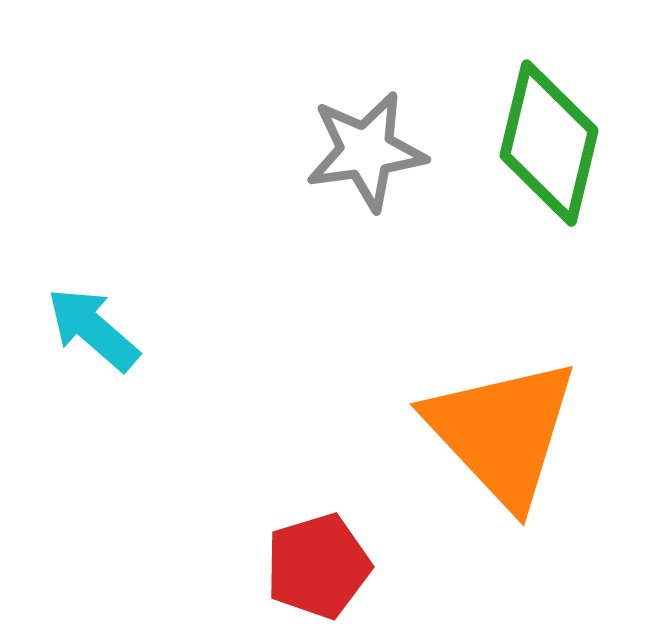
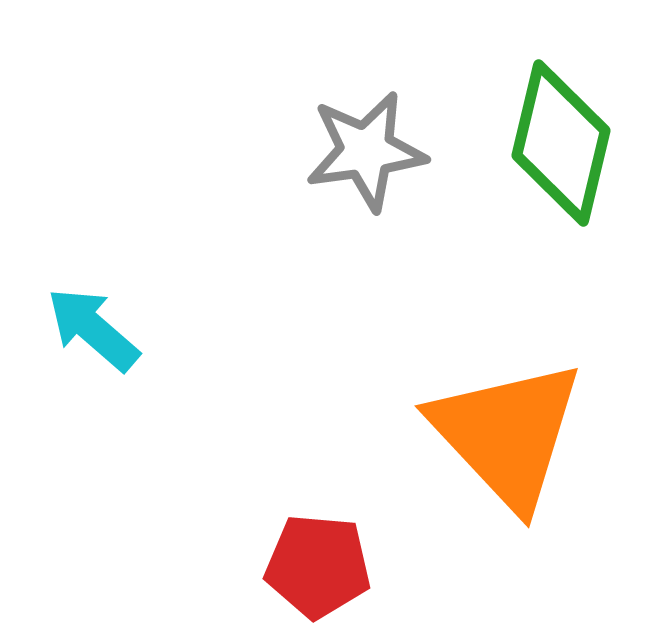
green diamond: moved 12 px right
orange triangle: moved 5 px right, 2 px down
red pentagon: rotated 22 degrees clockwise
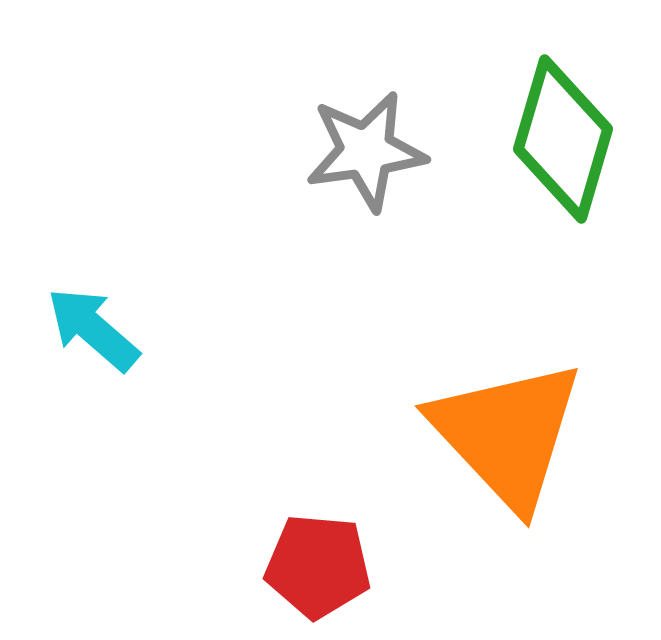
green diamond: moved 2 px right, 4 px up; rotated 3 degrees clockwise
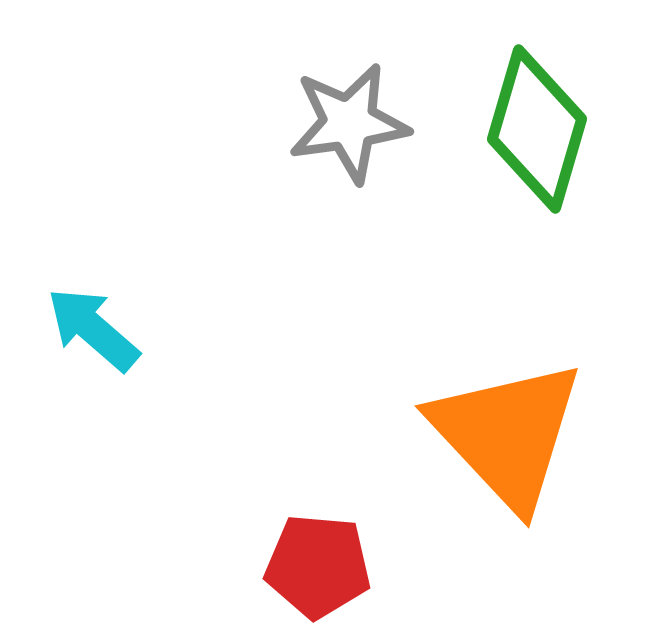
green diamond: moved 26 px left, 10 px up
gray star: moved 17 px left, 28 px up
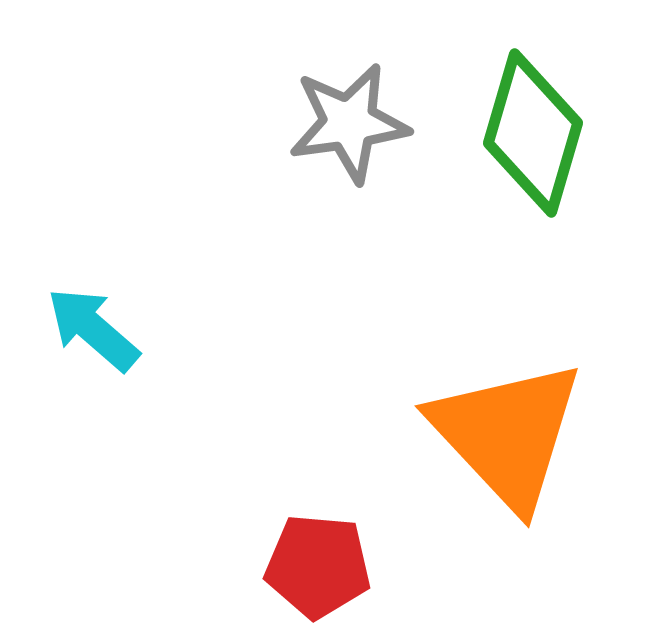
green diamond: moved 4 px left, 4 px down
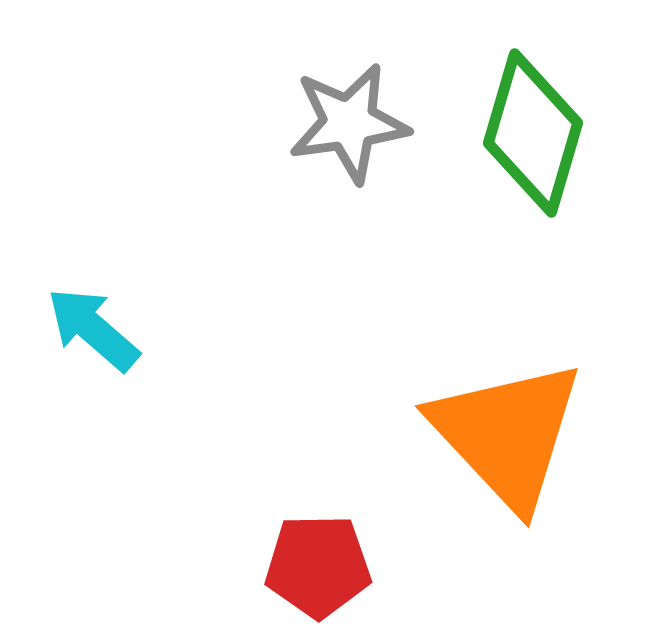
red pentagon: rotated 6 degrees counterclockwise
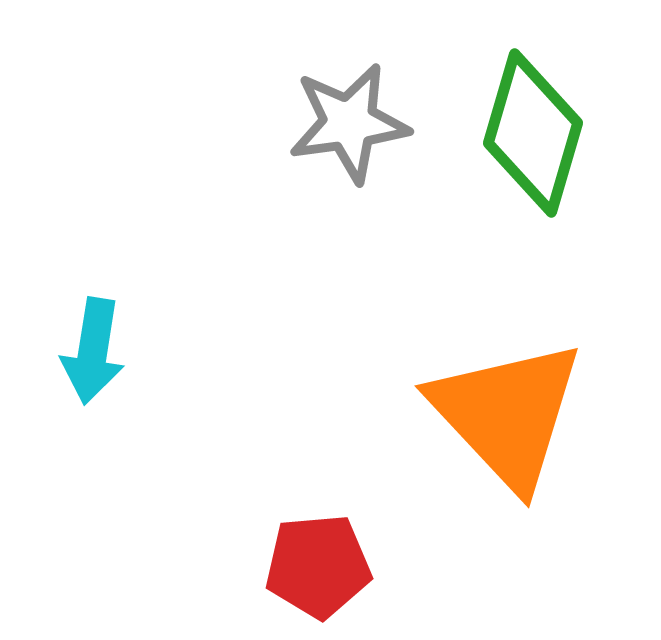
cyan arrow: moved 22 px down; rotated 122 degrees counterclockwise
orange triangle: moved 20 px up
red pentagon: rotated 4 degrees counterclockwise
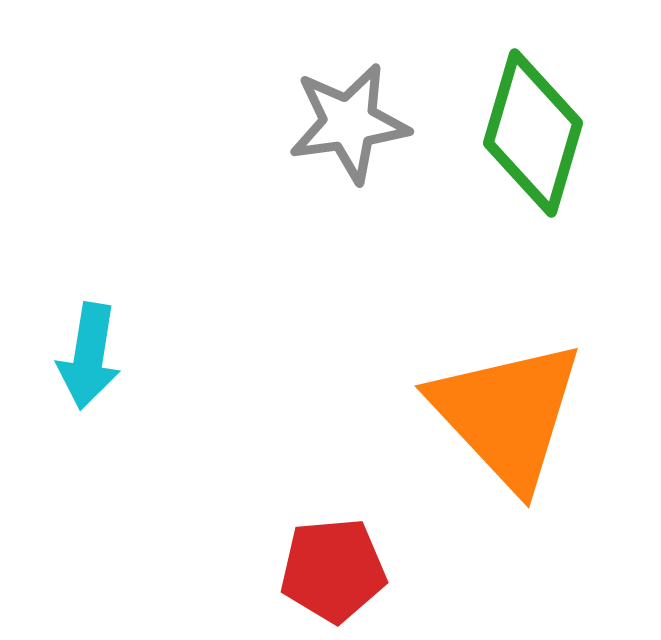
cyan arrow: moved 4 px left, 5 px down
red pentagon: moved 15 px right, 4 px down
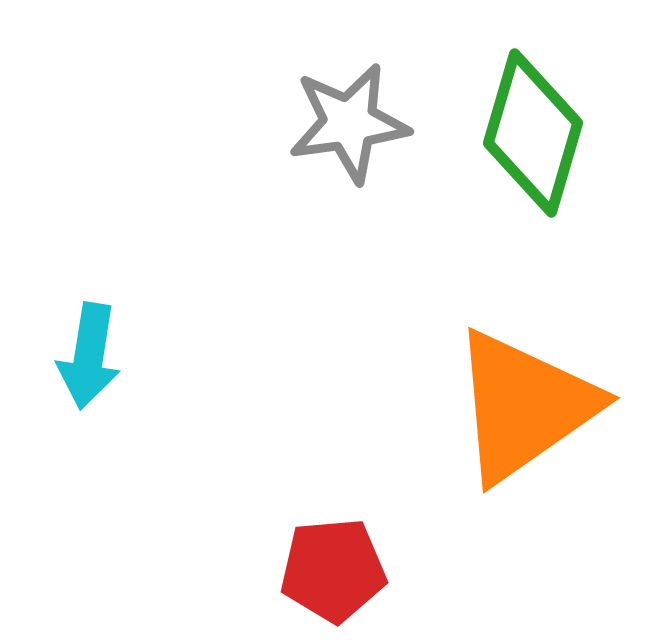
orange triangle: moved 17 px right, 8 px up; rotated 38 degrees clockwise
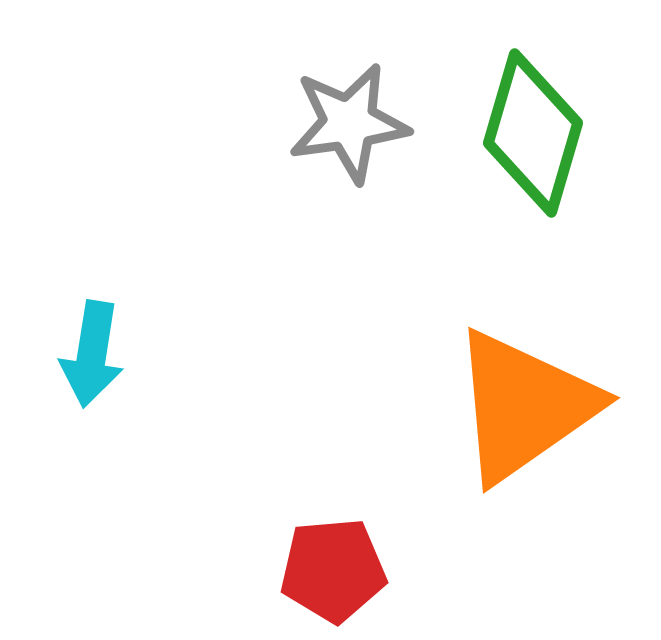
cyan arrow: moved 3 px right, 2 px up
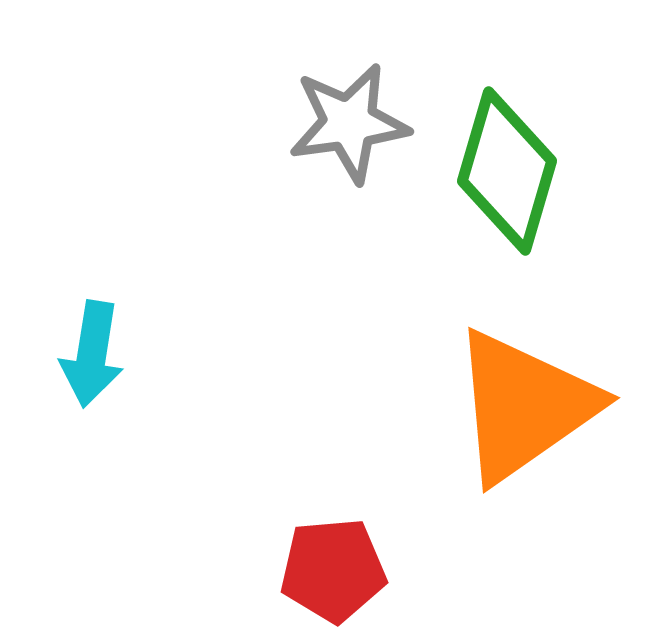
green diamond: moved 26 px left, 38 px down
